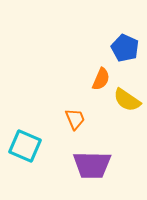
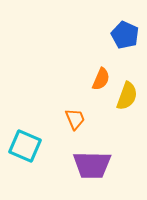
blue pentagon: moved 13 px up
yellow semicircle: moved 4 px up; rotated 104 degrees counterclockwise
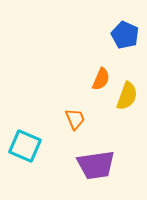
purple trapezoid: moved 4 px right; rotated 9 degrees counterclockwise
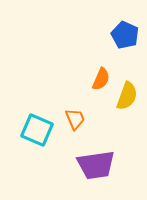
cyan square: moved 12 px right, 16 px up
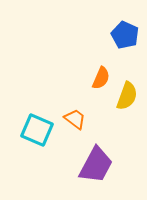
orange semicircle: moved 1 px up
orange trapezoid: rotated 30 degrees counterclockwise
purple trapezoid: rotated 54 degrees counterclockwise
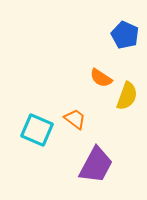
orange semicircle: rotated 100 degrees clockwise
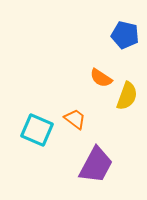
blue pentagon: rotated 12 degrees counterclockwise
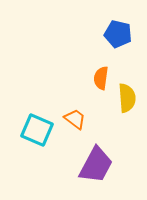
blue pentagon: moved 7 px left, 1 px up
orange semicircle: rotated 65 degrees clockwise
yellow semicircle: moved 2 px down; rotated 24 degrees counterclockwise
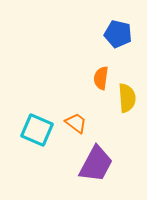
orange trapezoid: moved 1 px right, 4 px down
purple trapezoid: moved 1 px up
